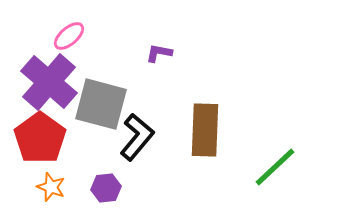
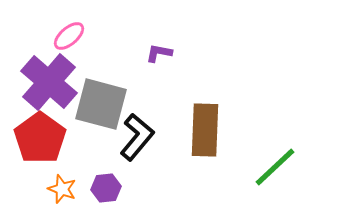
orange star: moved 11 px right, 2 px down
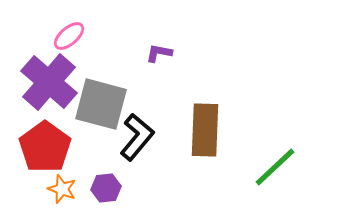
red pentagon: moved 5 px right, 9 px down
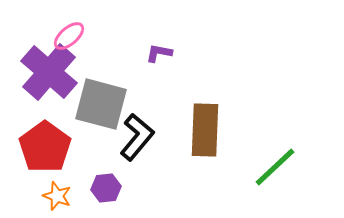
purple cross: moved 10 px up
orange star: moved 5 px left, 7 px down
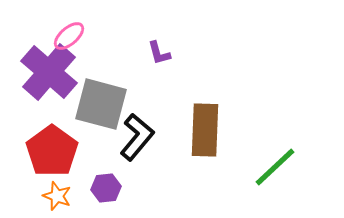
purple L-shape: rotated 116 degrees counterclockwise
red pentagon: moved 7 px right, 4 px down
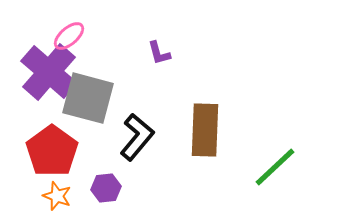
gray square: moved 13 px left, 6 px up
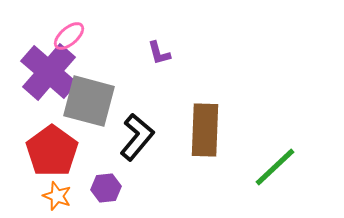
gray square: moved 1 px right, 3 px down
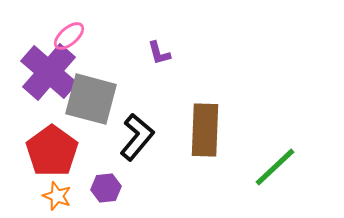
gray square: moved 2 px right, 2 px up
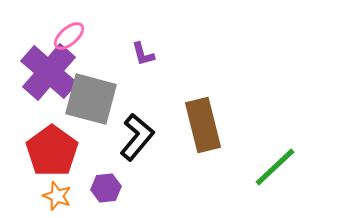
purple L-shape: moved 16 px left, 1 px down
brown rectangle: moved 2 px left, 5 px up; rotated 16 degrees counterclockwise
